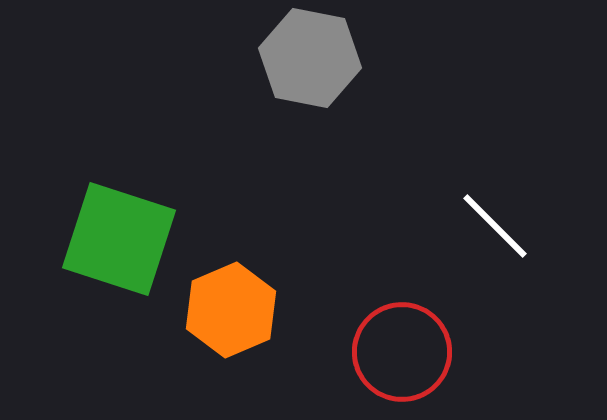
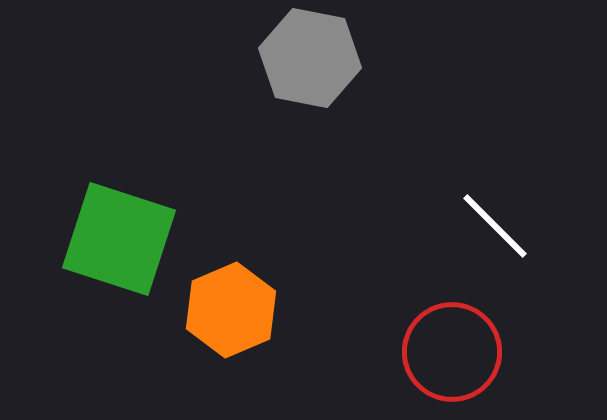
red circle: moved 50 px right
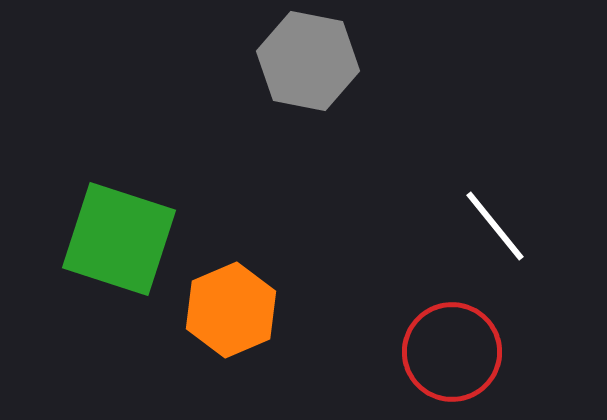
gray hexagon: moved 2 px left, 3 px down
white line: rotated 6 degrees clockwise
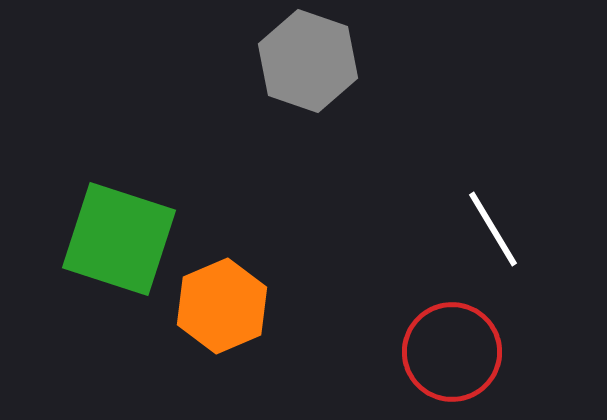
gray hexagon: rotated 8 degrees clockwise
white line: moved 2 px left, 3 px down; rotated 8 degrees clockwise
orange hexagon: moved 9 px left, 4 px up
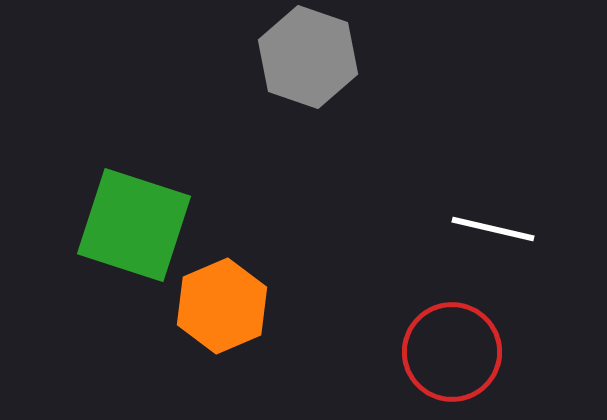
gray hexagon: moved 4 px up
white line: rotated 46 degrees counterclockwise
green square: moved 15 px right, 14 px up
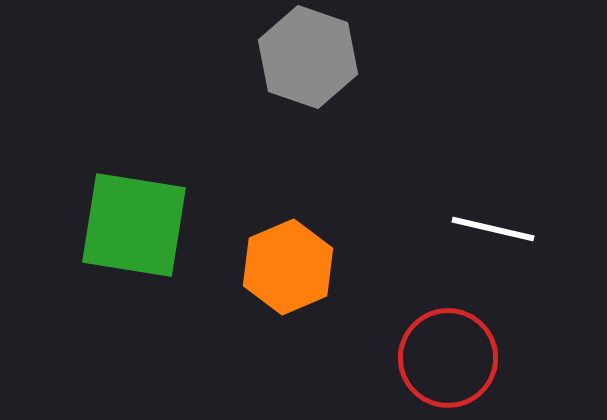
green square: rotated 9 degrees counterclockwise
orange hexagon: moved 66 px right, 39 px up
red circle: moved 4 px left, 6 px down
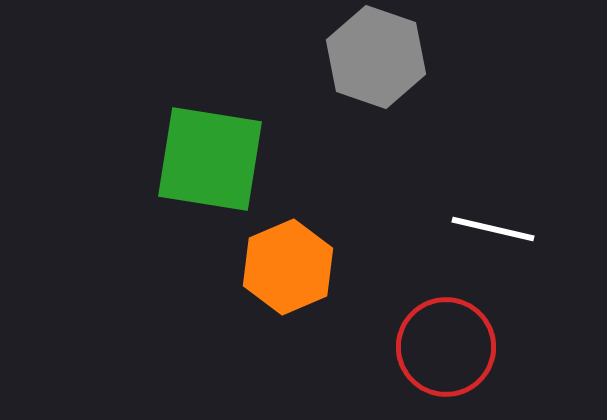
gray hexagon: moved 68 px right
green square: moved 76 px right, 66 px up
red circle: moved 2 px left, 11 px up
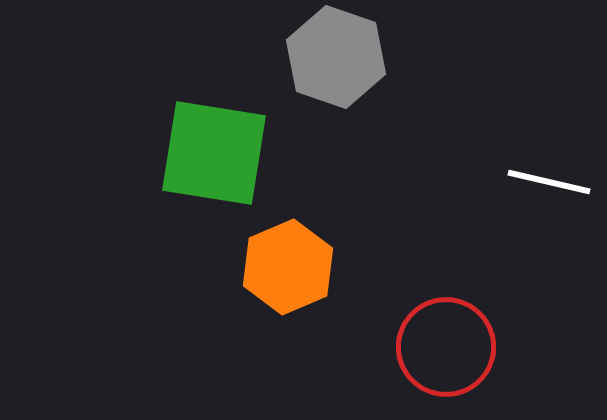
gray hexagon: moved 40 px left
green square: moved 4 px right, 6 px up
white line: moved 56 px right, 47 px up
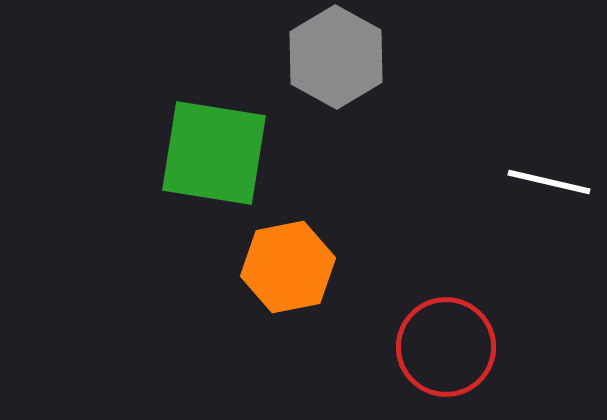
gray hexagon: rotated 10 degrees clockwise
orange hexagon: rotated 12 degrees clockwise
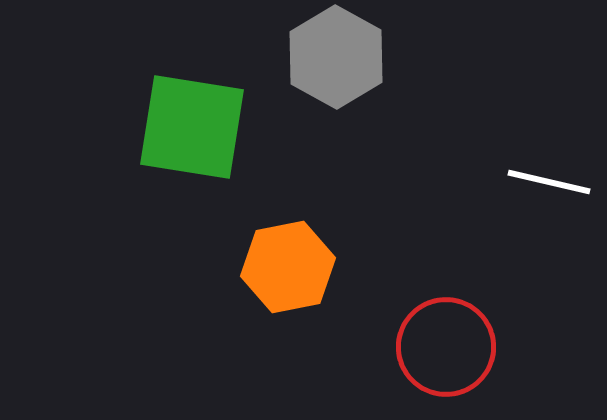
green square: moved 22 px left, 26 px up
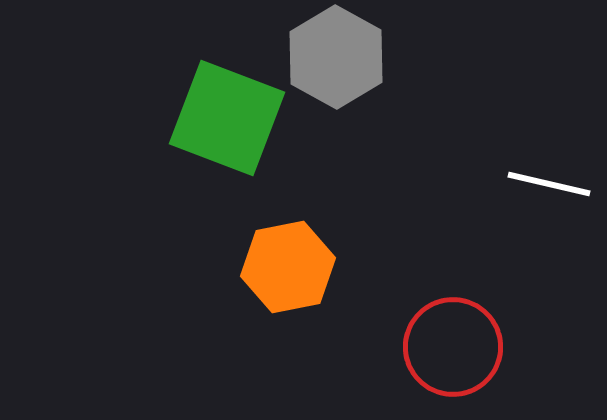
green square: moved 35 px right, 9 px up; rotated 12 degrees clockwise
white line: moved 2 px down
red circle: moved 7 px right
